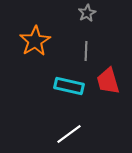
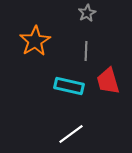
white line: moved 2 px right
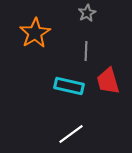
orange star: moved 8 px up
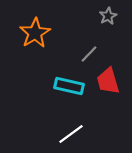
gray star: moved 21 px right, 3 px down
gray line: moved 3 px right, 3 px down; rotated 42 degrees clockwise
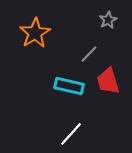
gray star: moved 4 px down
white line: rotated 12 degrees counterclockwise
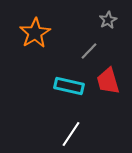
gray line: moved 3 px up
white line: rotated 8 degrees counterclockwise
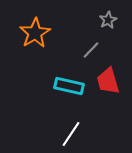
gray line: moved 2 px right, 1 px up
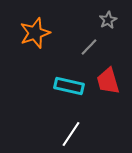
orange star: rotated 12 degrees clockwise
gray line: moved 2 px left, 3 px up
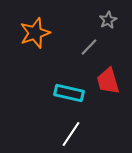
cyan rectangle: moved 7 px down
